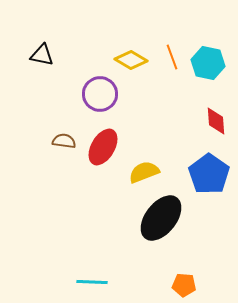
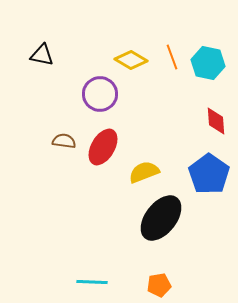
orange pentagon: moved 25 px left; rotated 15 degrees counterclockwise
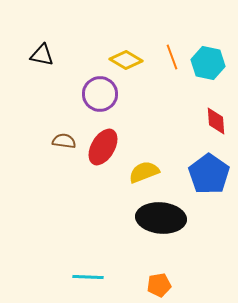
yellow diamond: moved 5 px left
black ellipse: rotated 57 degrees clockwise
cyan line: moved 4 px left, 5 px up
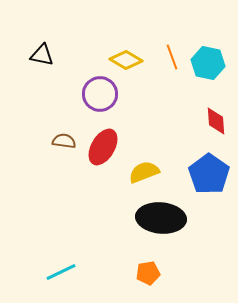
cyan line: moved 27 px left, 5 px up; rotated 28 degrees counterclockwise
orange pentagon: moved 11 px left, 12 px up
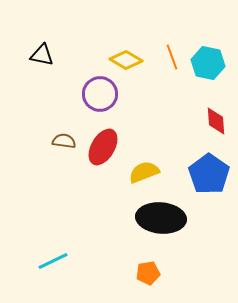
cyan line: moved 8 px left, 11 px up
